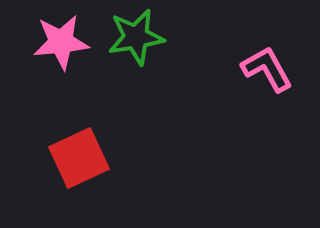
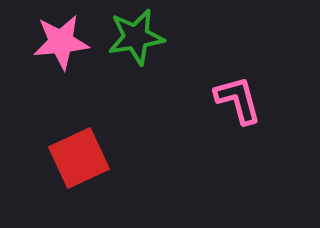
pink L-shape: moved 29 px left, 31 px down; rotated 14 degrees clockwise
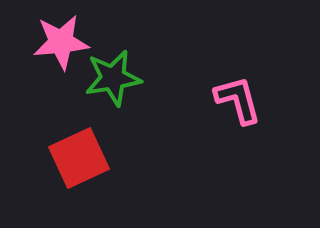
green star: moved 23 px left, 41 px down
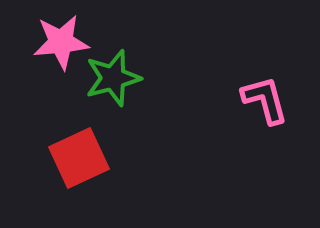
green star: rotated 6 degrees counterclockwise
pink L-shape: moved 27 px right
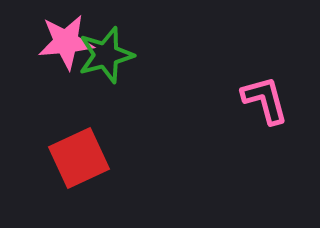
pink star: moved 5 px right
green star: moved 7 px left, 23 px up
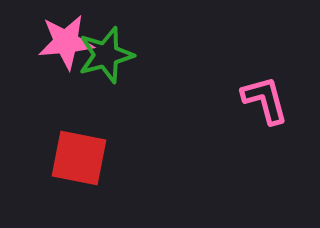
red square: rotated 36 degrees clockwise
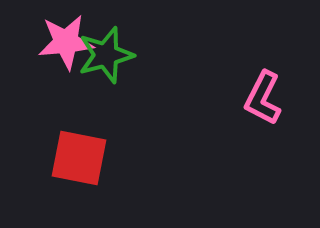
pink L-shape: moved 2 px left, 2 px up; rotated 138 degrees counterclockwise
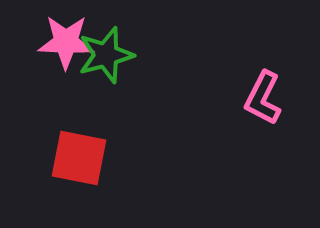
pink star: rotated 8 degrees clockwise
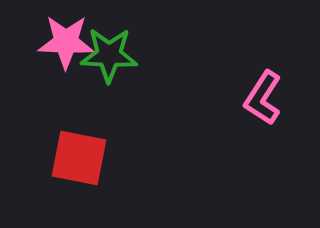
green star: moved 3 px right; rotated 18 degrees clockwise
pink L-shape: rotated 6 degrees clockwise
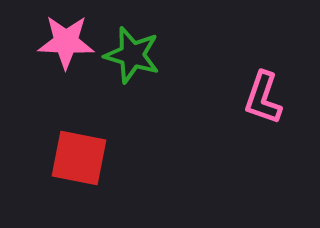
green star: moved 23 px right; rotated 14 degrees clockwise
pink L-shape: rotated 14 degrees counterclockwise
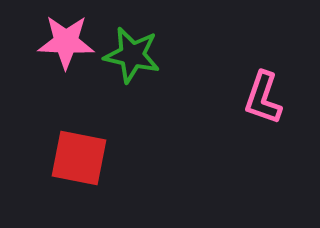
green star: rotated 4 degrees counterclockwise
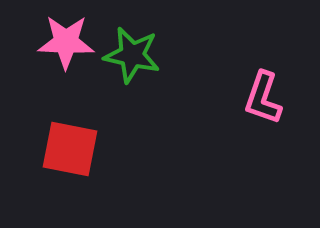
red square: moved 9 px left, 9 px up
